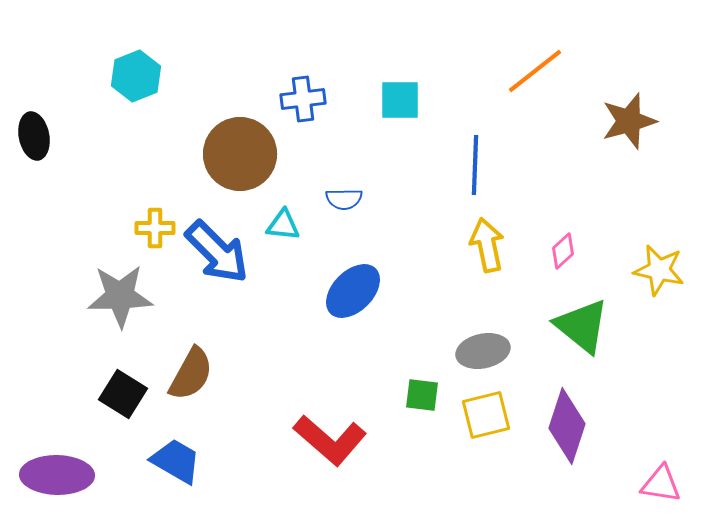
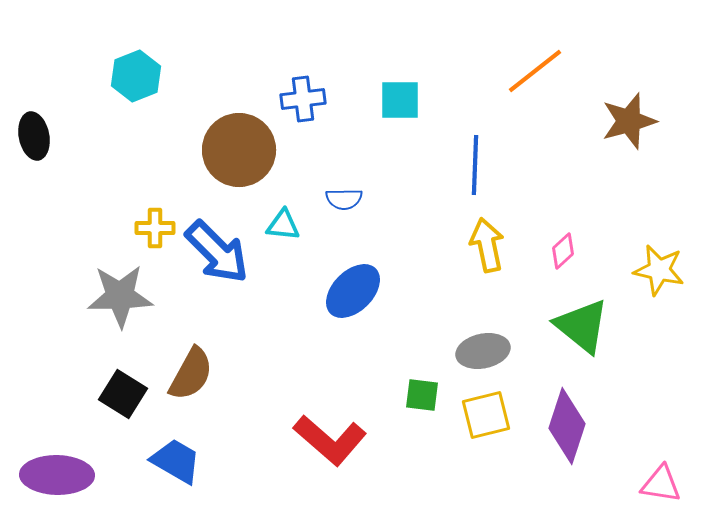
brown circle: moved 1 px left, 4 px up
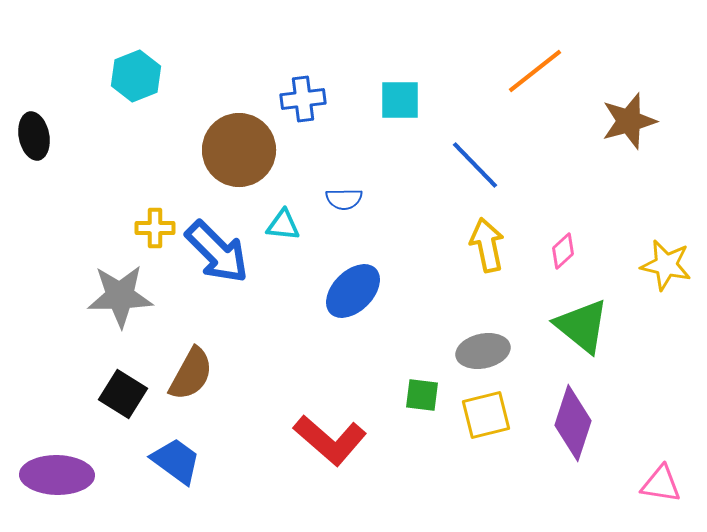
blue line: rotated 46 degrees counterclockwise
yellow star: moved 7 px right, 5 px up
purple diamond: moved 6 px right, 3 px up
blue trapezoid: rotated 6 degrees clockwise
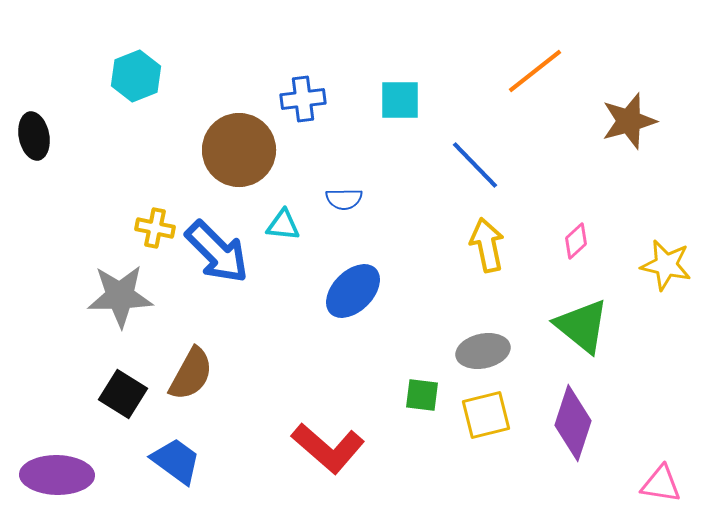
yellow cross: rotated 12 degrees clockwise
pink diamond: moved 13 px right, 10 px up
red L-shape: moved 2 px left, 8 px down
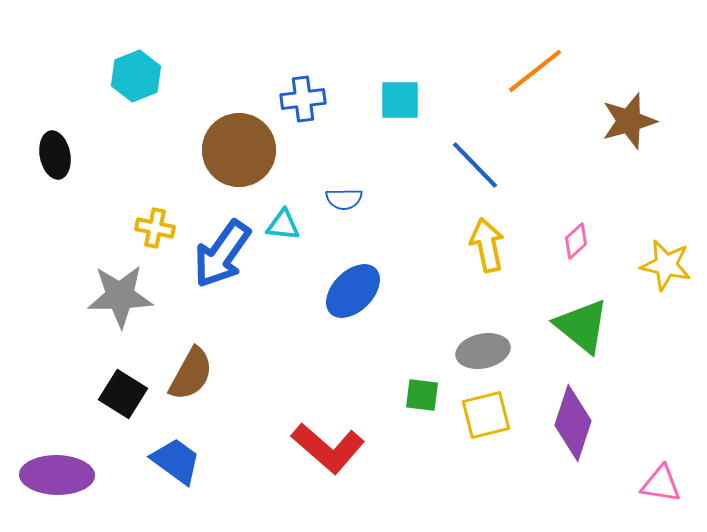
black ellipse: moved 21 px right, 19 px down
blue arrow: moved 5 px right, 2 px down; rotated 80 degrees clockwise
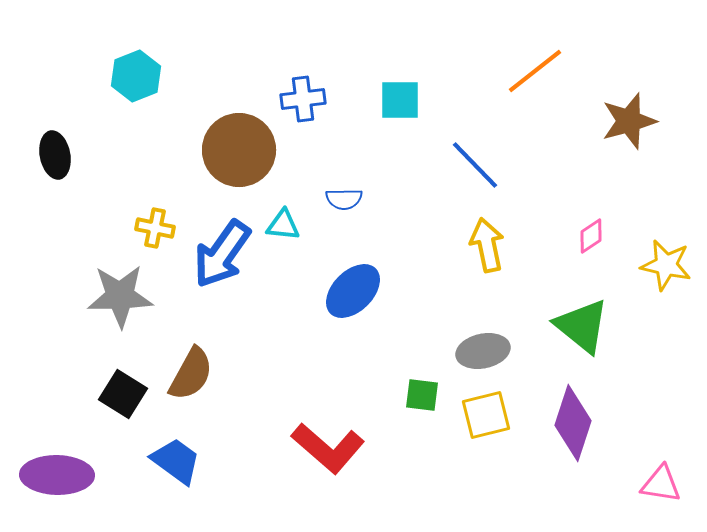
pink diamond: moved 15 px right, 5 px up; rotated 9 degrees clockwise
